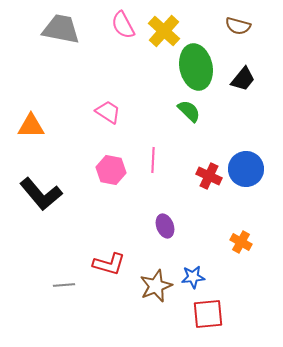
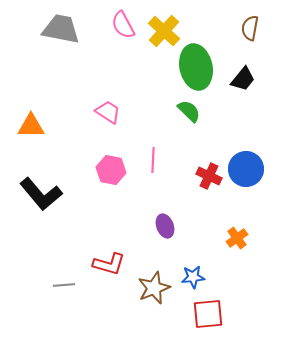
brown semicircle: moved 12 px right, 2 px down; rotated 85 degrees clockwise
orange cross: moved 4 px left, 4 px up; rotated 25 degrees clockwise
brown star: moved 2 px left, 2 px down
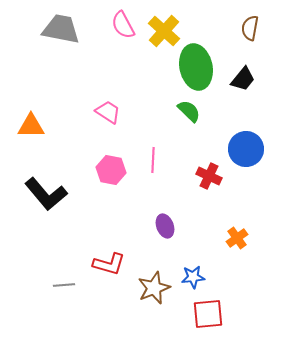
blue circle: moved 20 px up
black L-shape: moved 5 px right
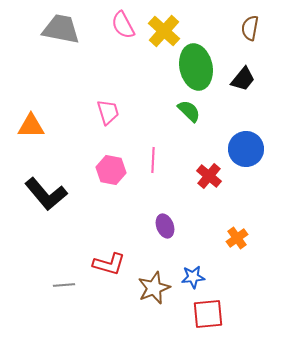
pink trapezoid: rotated 40 degrees clockwise
red cross: rotated 15 degrees clockwise
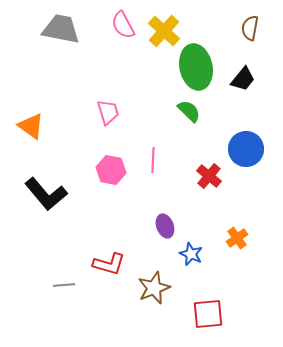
orange triangle: rotated 36 degrees clockwise
blue star: moved 2 px left, 23 px up; rotated 30 degrees clockwise
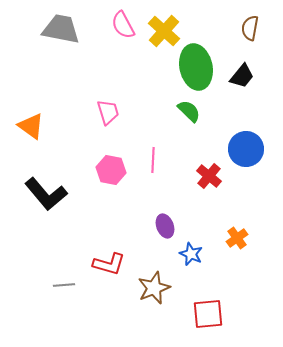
black trapezoid: moved 1 px left, 3 px up
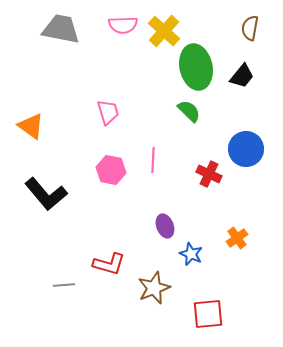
pink semicircle: rotated 64 degrees counterclockwise
red cross: moved 2 px up; rotated 15 degrees counterclockwise
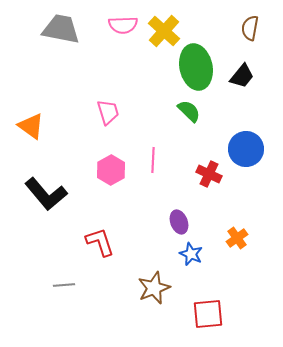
pink hexagon: rotated 20 degrees clockwise
purple ellipse: moved 14 px right, 4 px up
red L-shape: moved 9 px left, 22 px up; rotated 124 degrees counterclockwise
